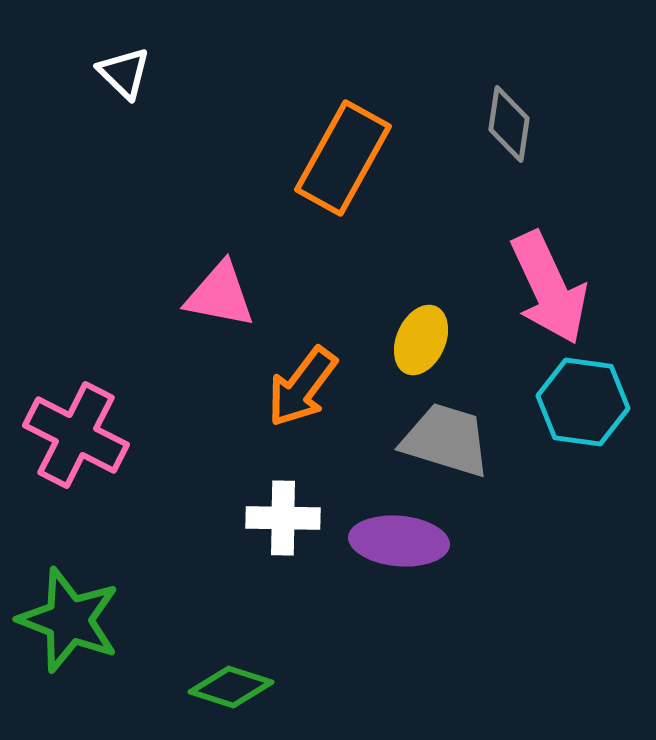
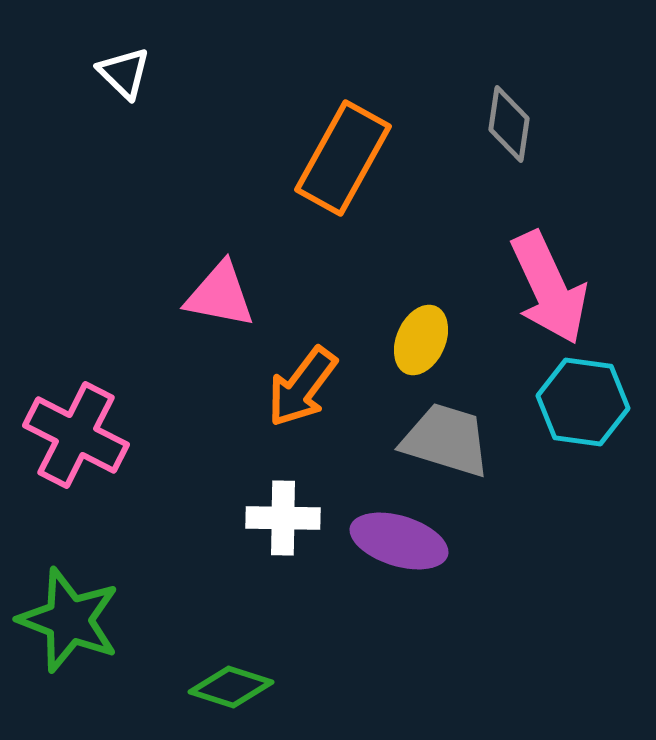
purple ellipse: rotated 12 degrees clockwise
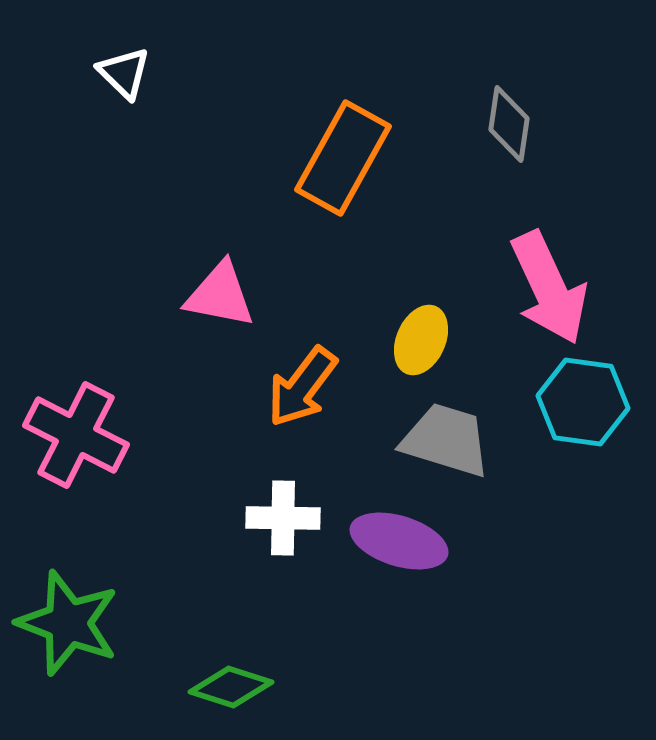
green star: moved 1 px left, 3 px down
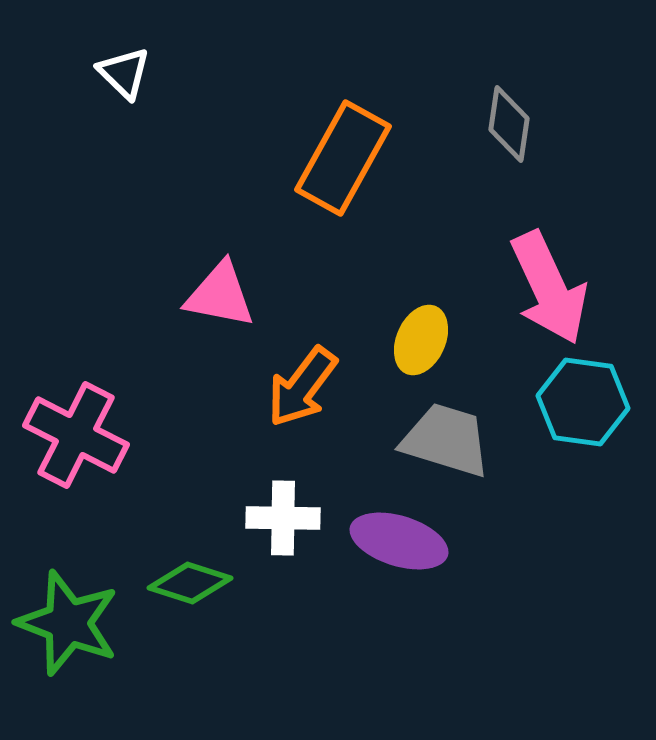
green diamond: moved 41 px left, 104 px up
